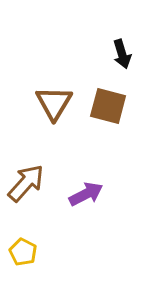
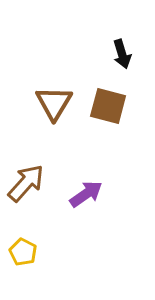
purple arrow: rotated 8 degrees counterclockwise
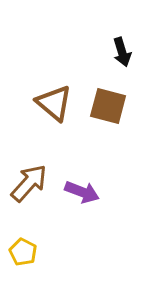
black arrow: moved 2 px up
brown triangle: rotated 21 degrees counterclockwise
brown arrow: moved 3 px right
purple arrow: moved 4 px left, 2 px up; rotated 56 degrees clockwise
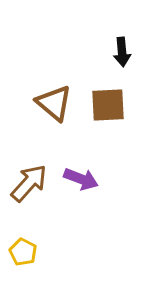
black arrow: rotated 12 degrees clockwise
brown square: moved 1 px up; rotated 18 degrees counterclockwise
purple arrow: moved 1 px left, 13 px up
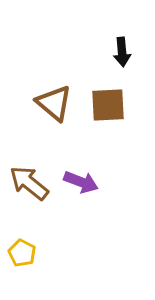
purple arrow: moved 3 px down
brown arrow: rotated 93 degrees counterclockwise
yellow pentagon: moved 1 px left, 1 px down
